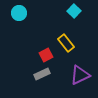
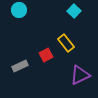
cyan circle: moved 3 px up
gray rectangle: moved 22 px left, 8 px up
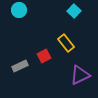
red square: moved 2 px left, 1 px down
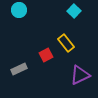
red square: moved 2 px right, 1 px up
gray rectangle: moved 1 px left, 3 px down
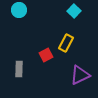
yellow rectangle: rotated 66 degrees clockwise
gray rectangle: rotated 63 degrees counterclockwise
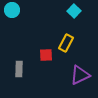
cyan circle: moved 7 px left
red square: rotated 24 degrees clockwise
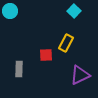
cyan circle: moved 2 px left, 1 px down
